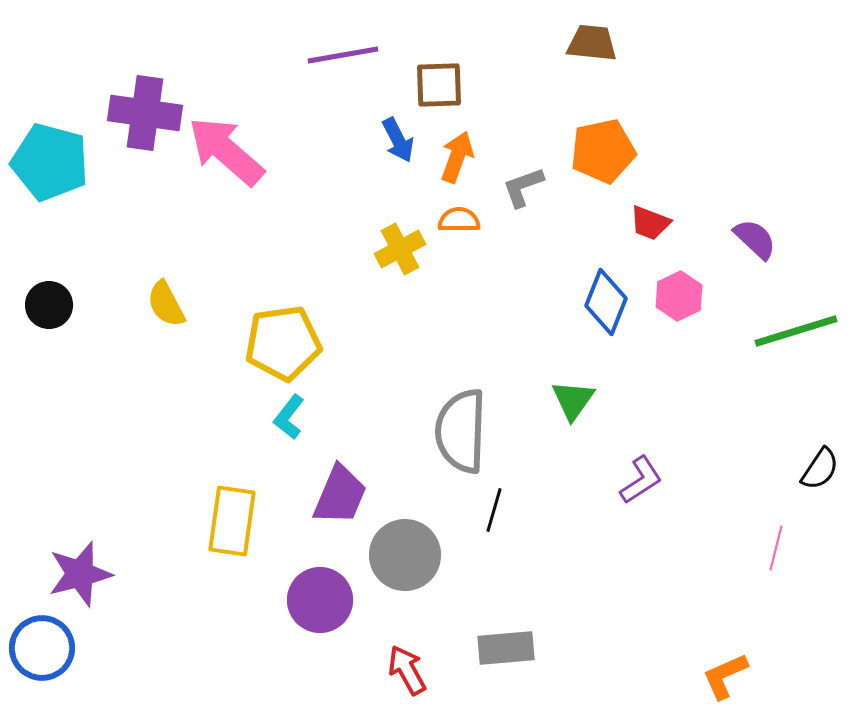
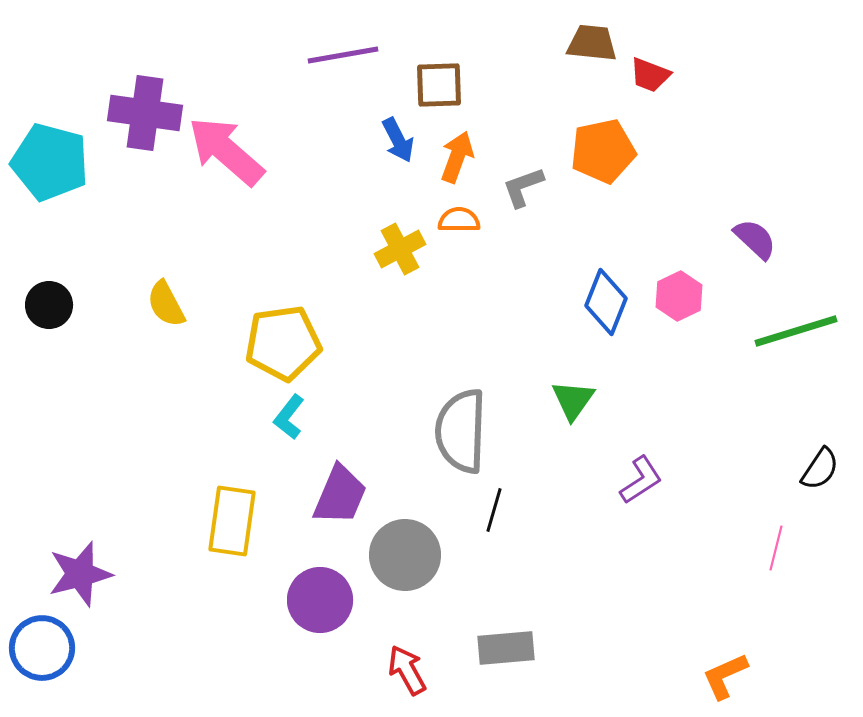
red trapezoid: moved 148 px up
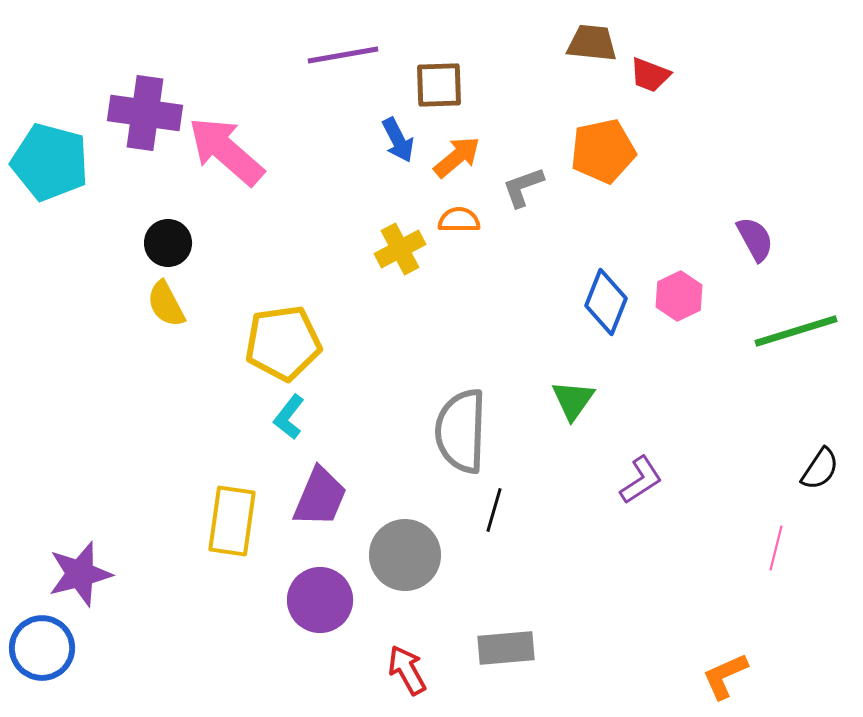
orange arrow: rotated 30 degrees clockwise
purple semicircle: rotated 18 degrees clockwise
black circle: moved 119 px right, 62 px up
purple trapezoid: moved 20 px left, 2 px down
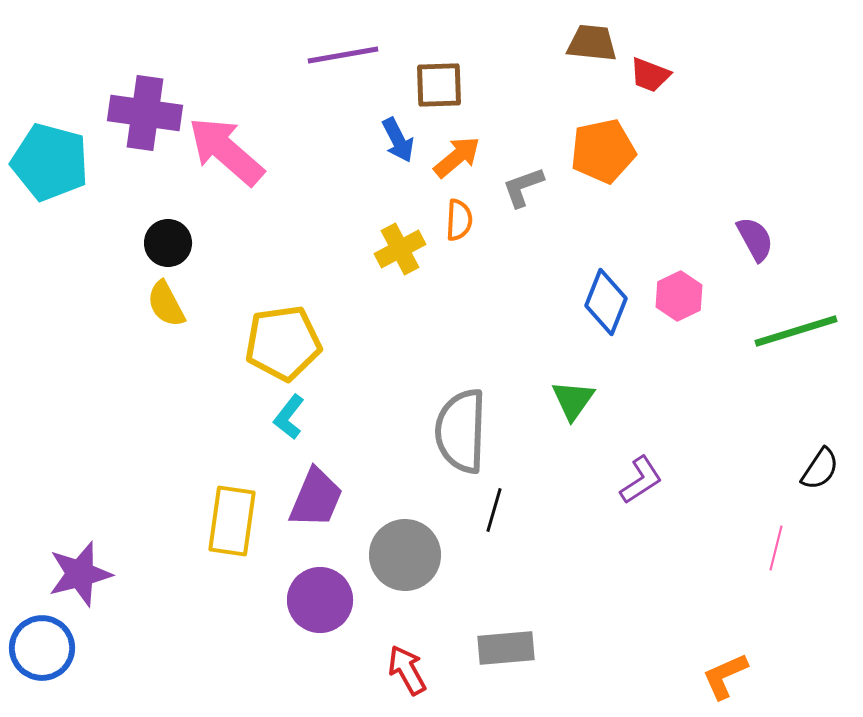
orange semicircle: rotated 93 degrees clockwise
purple trapezoid: moved 4 px left, 1 px down
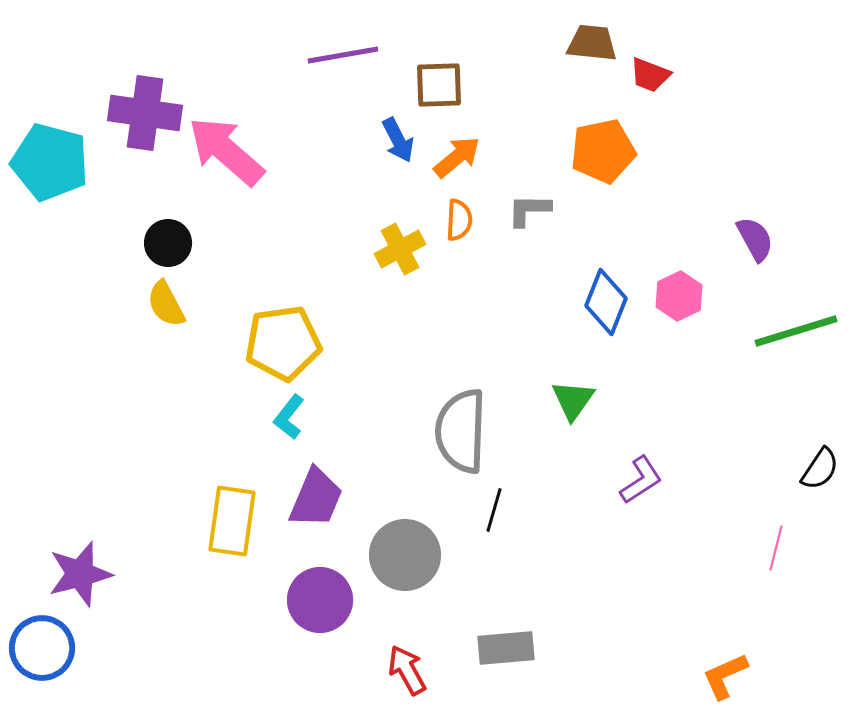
gray L-shape: moved 6 px right, 23 px down; rotated 21 degrees clockwise
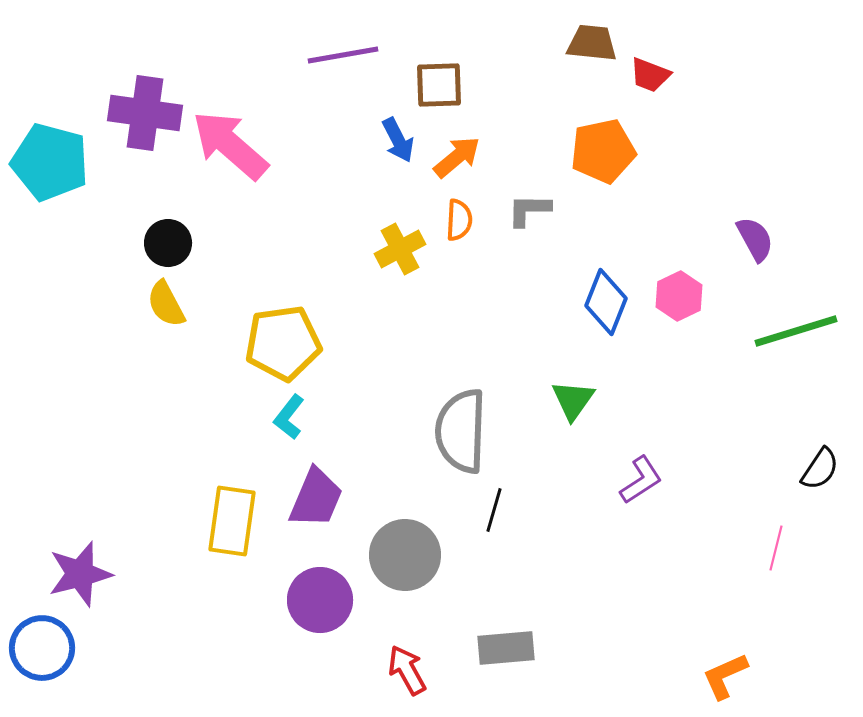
pink arrow: moved 4 px right, 6 px up
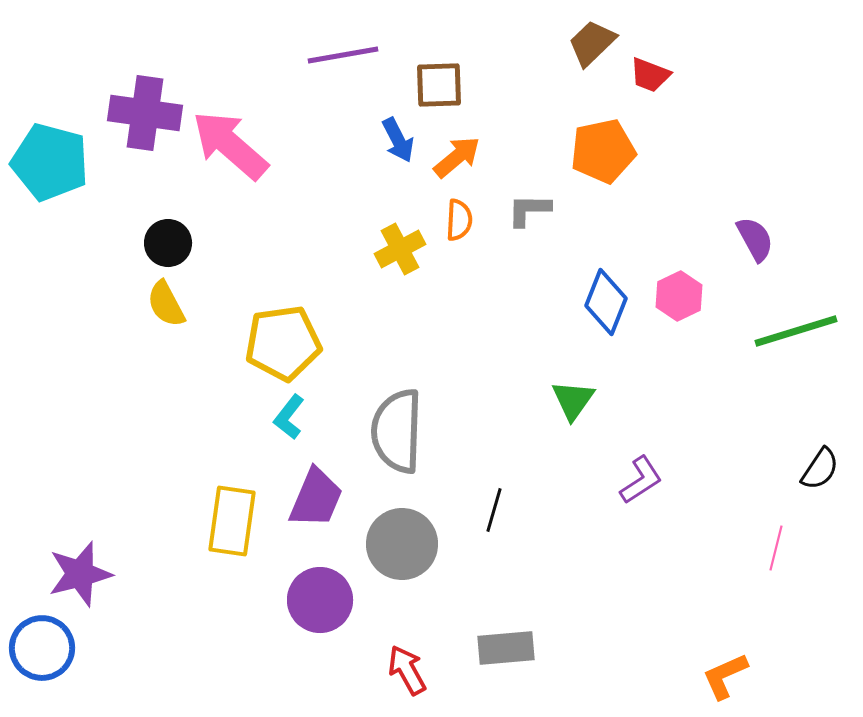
brown trapezoid: rotated 50 degrees counterclockwise
gray semicircle: moved 64 px left
gray circle: moved 3 px left, 11 px up
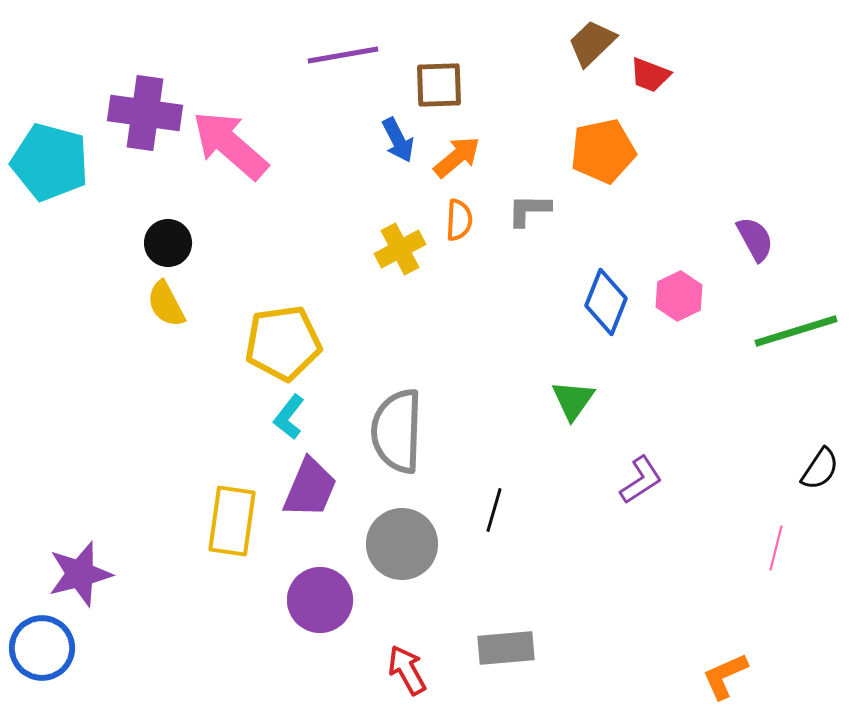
purple trapezoid: moved 6 px left, 10 px up
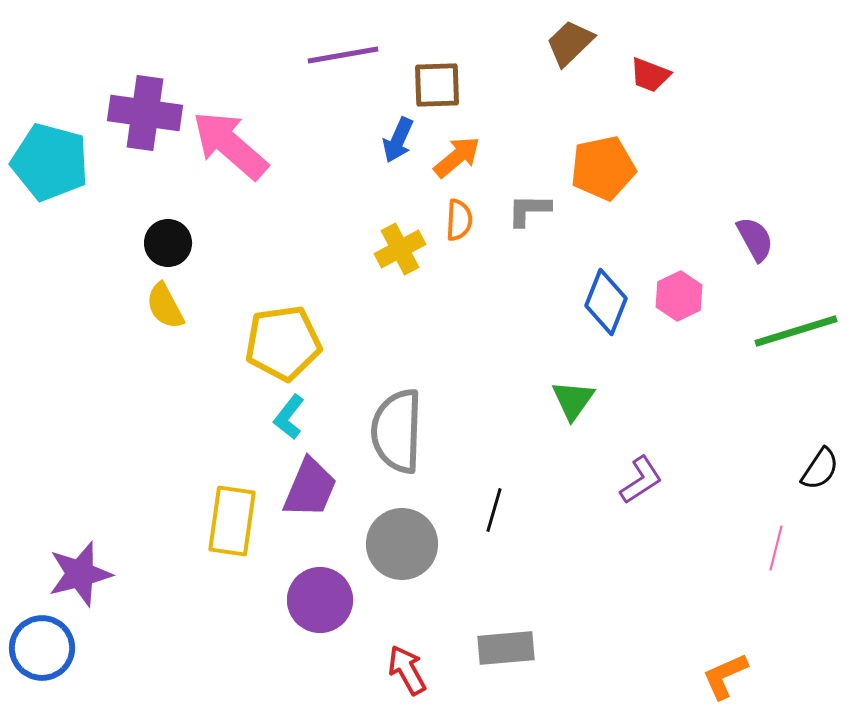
brown trapezoid: moved 22 px left
brown square: moved 2 px left
blue arrow: rotated 51 degrees clockwise
orange pentagon: moved 17 px down
yellow semicircle: moved 1 px left, 2 px down
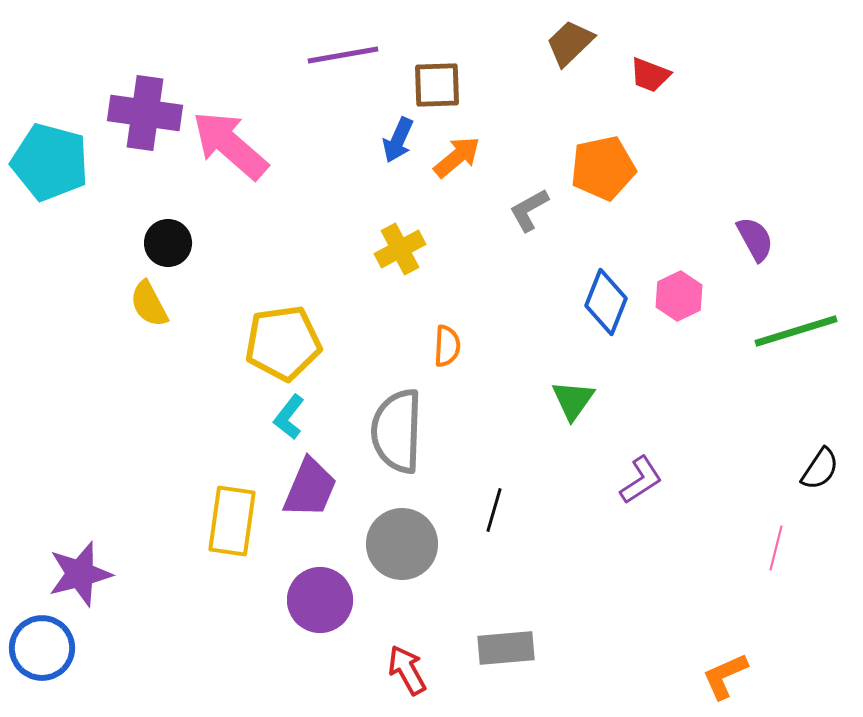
gray L-shape: rotated 30 degrees counterclockwise
orange semicircle: moved 12 px left, 126 px down
yellow semicircle: moved 16 px left, 2 px up
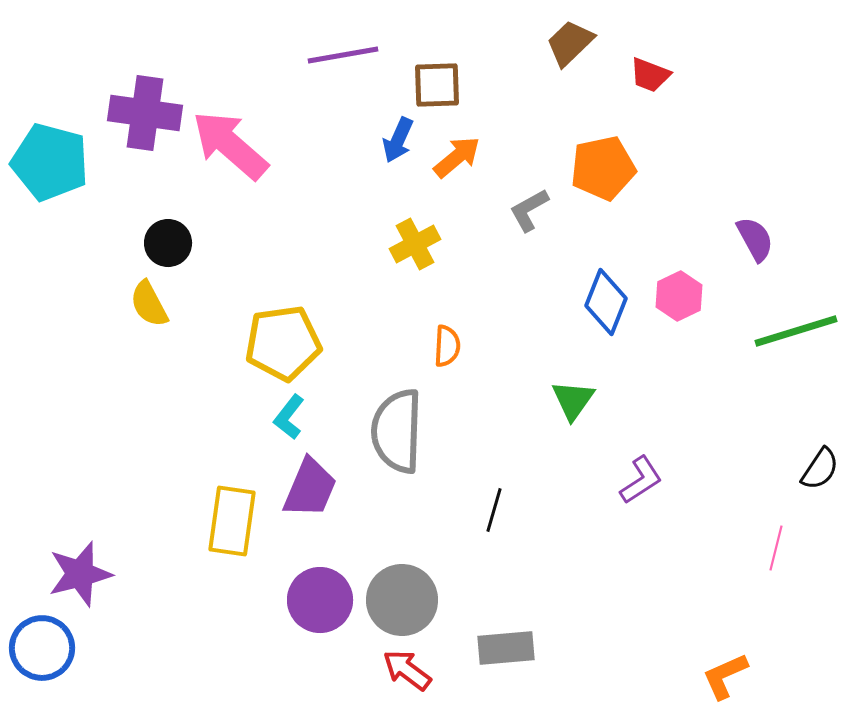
yellow cross: moved 15 px right, 5 px up
gray circle: moved 56 px down
red arrow: rotated 24 degrees counterclockwise
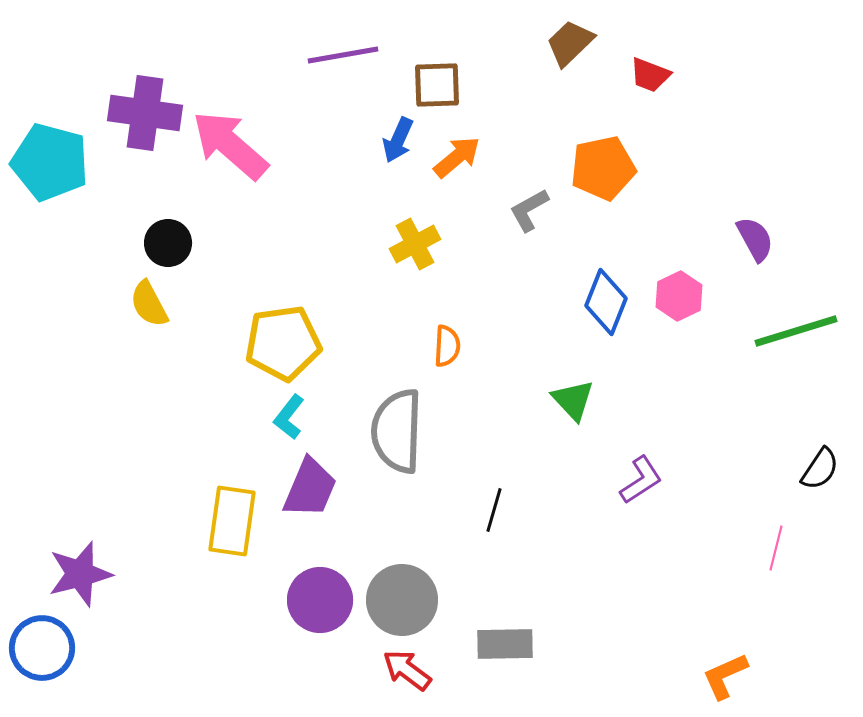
green triangle: rotated 18 degrees counterclockwise
gray rectangle: moved 1 px left, 4 px up; rotated 4 degrees clockwise
